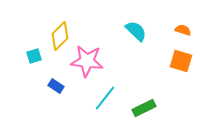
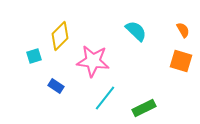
orange semicircle: rotated 42 degrees clockwise
pink star: moved 6 px right
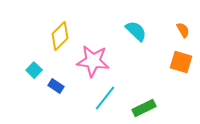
cyan square: moved 14 px down; rotated 28 degrees counterclockwise
orange square: moved 1 px down
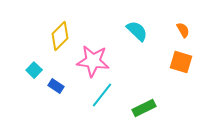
cyan semicircle: moved 1 px right
cyan line: moved 3 px left, 3 px up
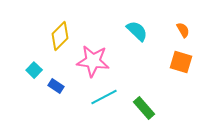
cyan line: moved 2 px right, 2 px down; rotated 24 degrees clockwise
green rectangle: rotated 75 degrees clockwise
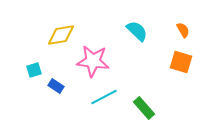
yellow diamond: moved 1 px right, 1 px up; rotated 36 degrees clockwise
cyan square: rotated 28 degrees clockwise
